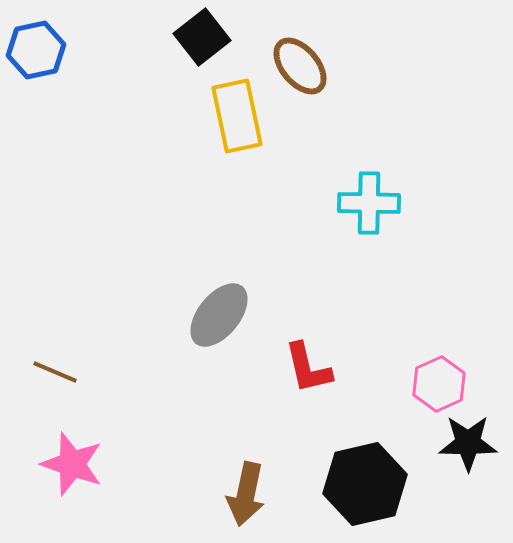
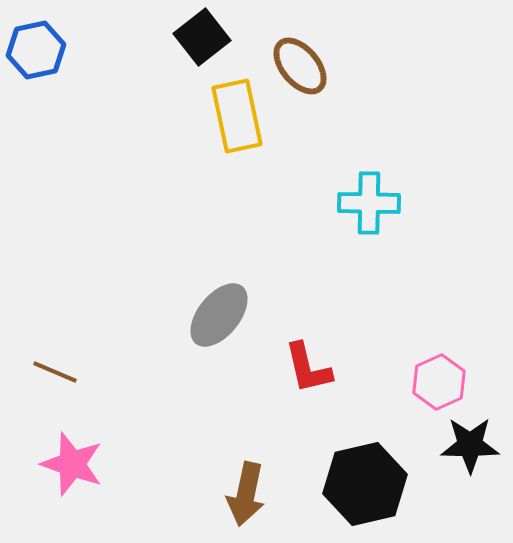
pink hexagon: moved 2 px up
black star: moved 2 px right, 2 px down
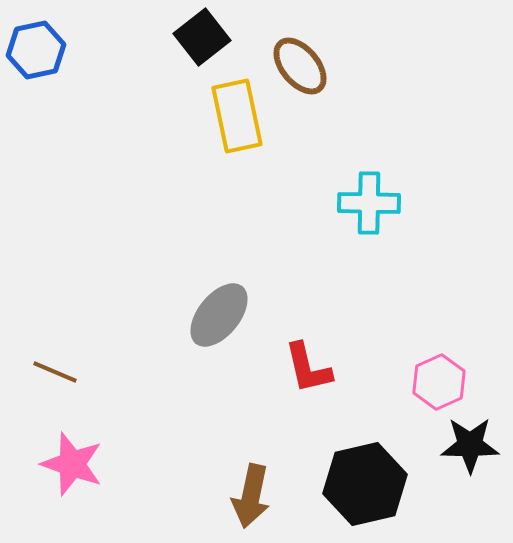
brown arrow: moved 5 px right, 2 px down
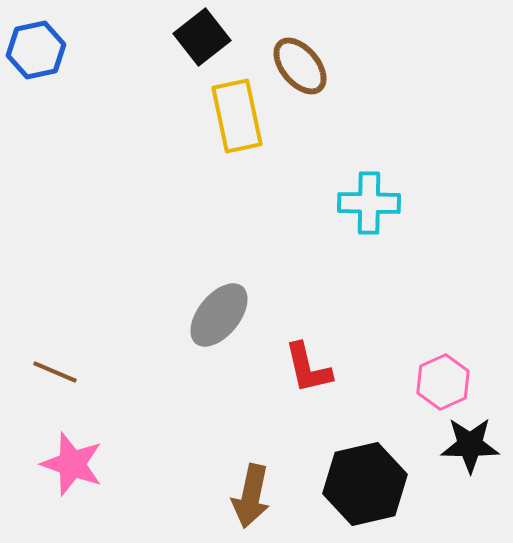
pink hexagon: moved 4 px right
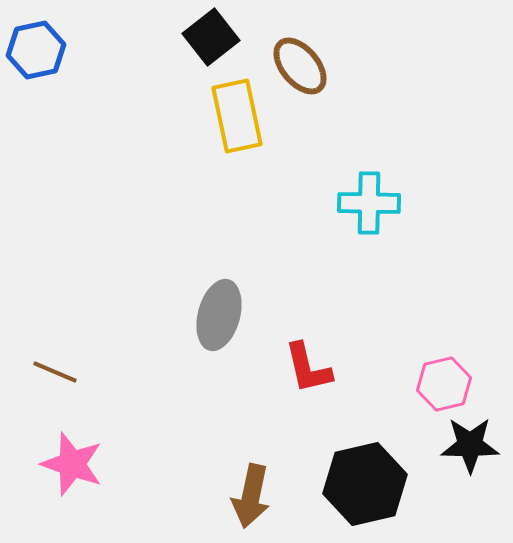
black square: moved 9 px right
gray ellipse: rotated 24 degrees counterclockwise
pink hexagon: moved 1 px right, 2 px down; rotated 10 degrees clockwise
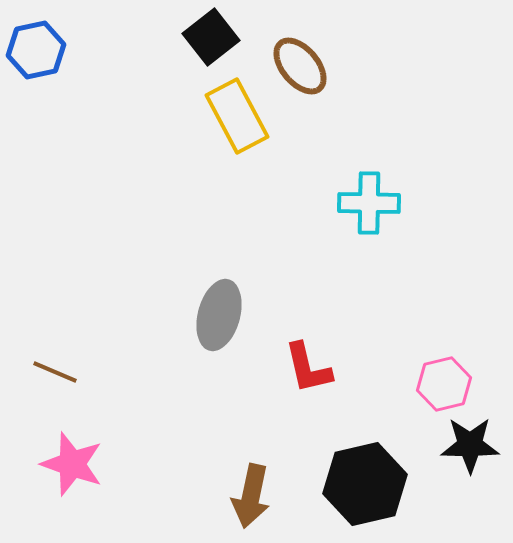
yellow rectangle: rotated 16 degrees counterclockwise
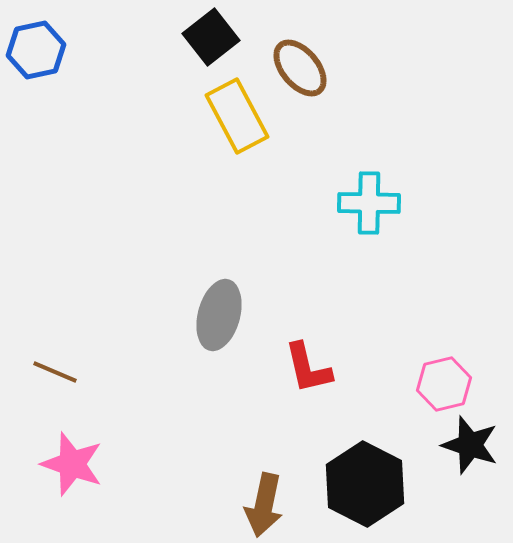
brown ellipse: moved 2 px down
black star: rotated 18 degrees clockwise
black hexagon: rotated 20 degrees counterclockwise
brown arrow: moved 13 px right, 9 px down
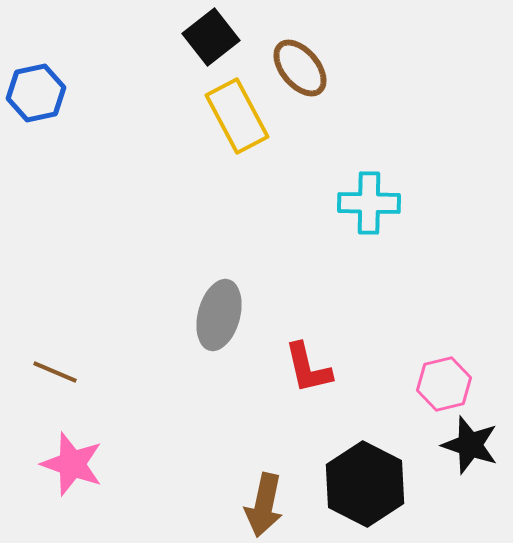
blue hexagon: moved 43 px down
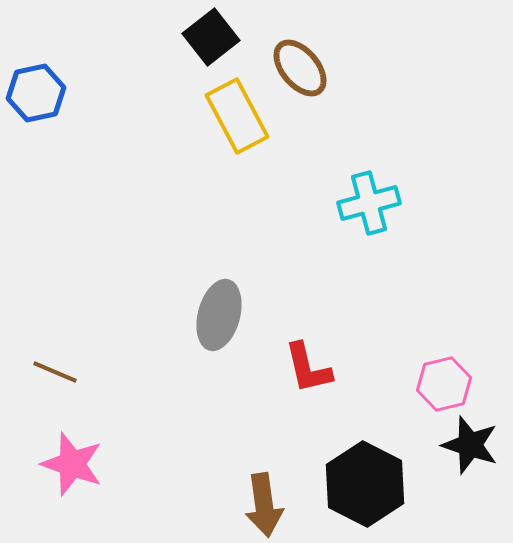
cyan cross: rotated 16 degrees counterclockwise
brown arrow: rotated 20 degrees counterclockwise
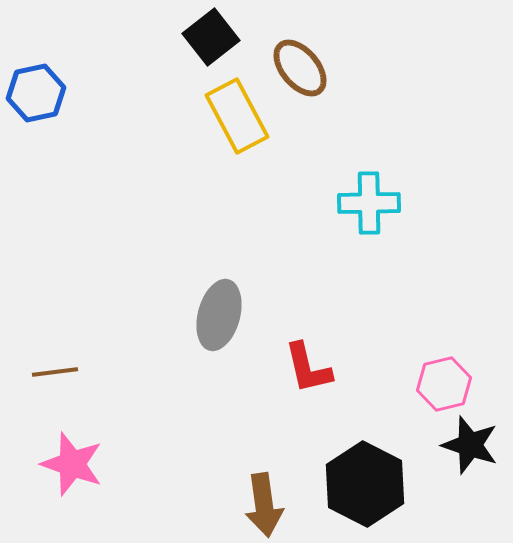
cyan cross: rotated 14 degrees clockwise
brown line: rotated 30 degrees counterclockwise
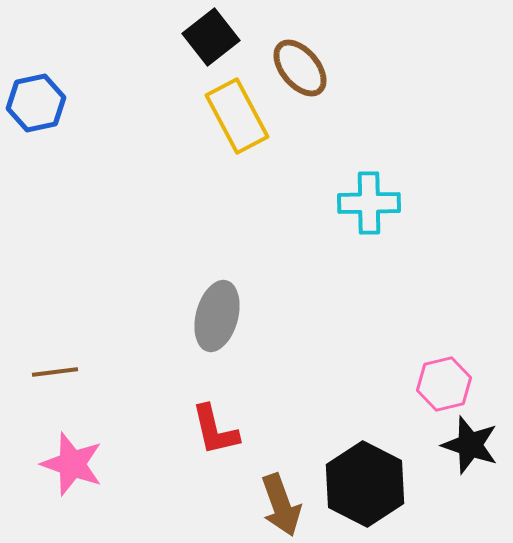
blue hexagon: moved 10 px down
gray ellipse: moved 2 px left, 1 px down
red L-shape: moved 93 px left, 62 px down
brown arrow: moved 17 px right; rotated 12 degrees counterclockwise
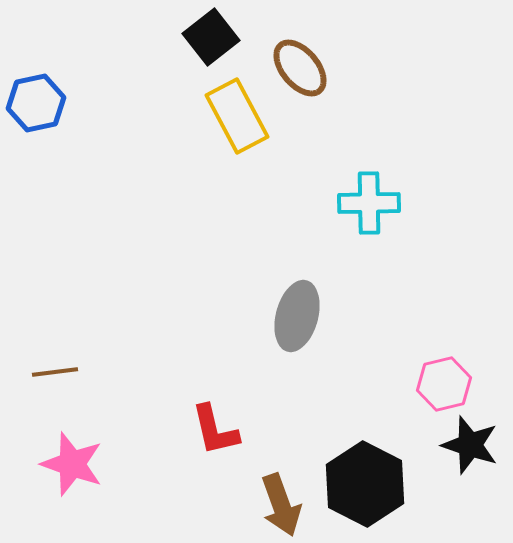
gray ellipse: moved 80 px right
